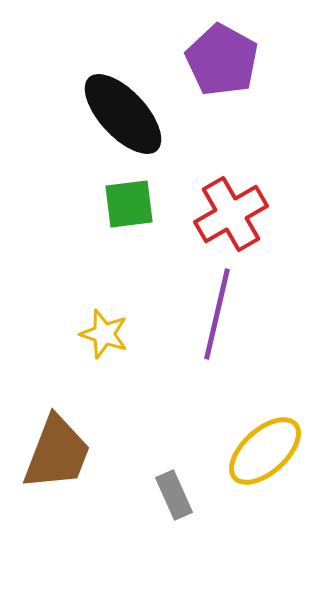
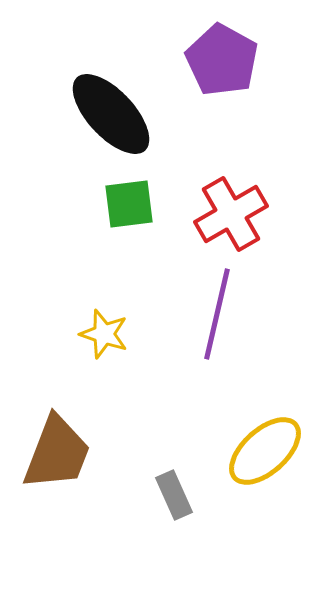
black ellipse: moved 12 px left
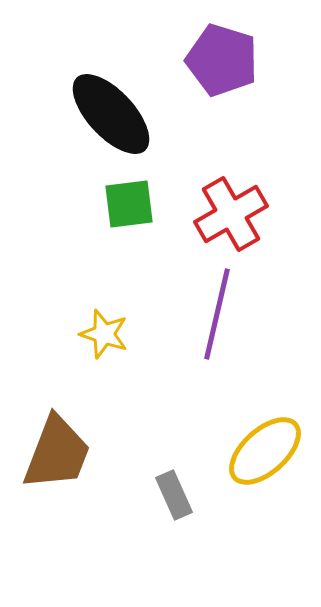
purple pentagon: rotated 12 degrees counterclockwise
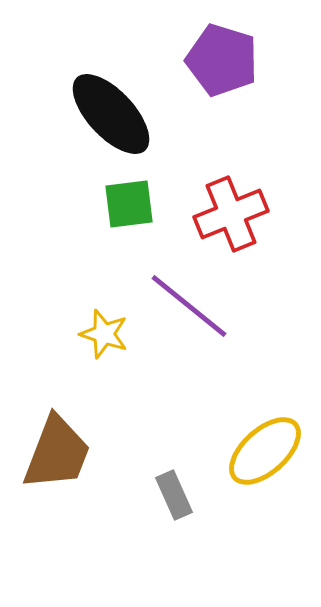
red cross: rotated 8 degrees clockwise
purple line: moved 28 px left, 8 px up; rotated 64 degrees counterclockwise
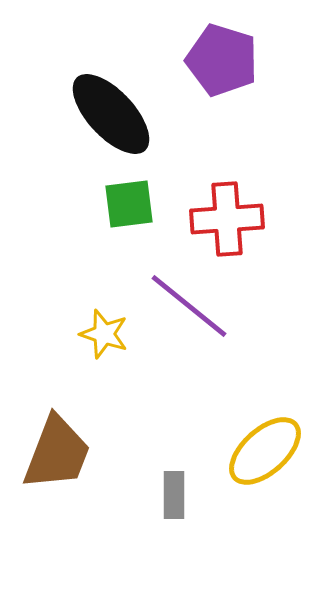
red cross: moved 4 px left, 5 px down; rotated 18 degrees clockwise
gray rectangle: rotated 24 degrees clockwise
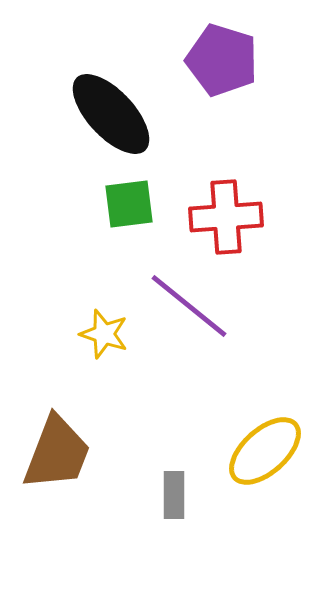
red cross: moved 1 px left, 2 px up
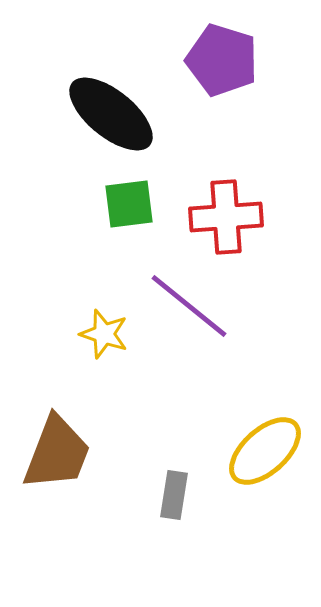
black ellipse: rotated 8 degrees counterclockwise
gray rectangle: rotated 9 degrees clockwise
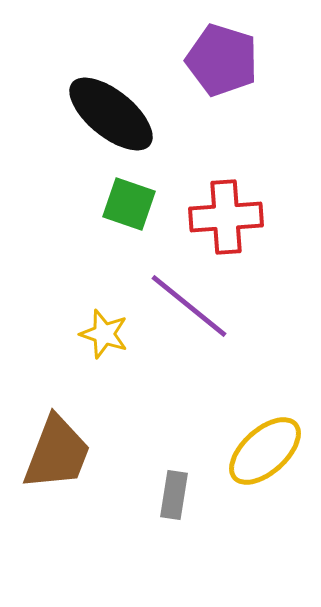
green square: rotated 26 degrees clockwise
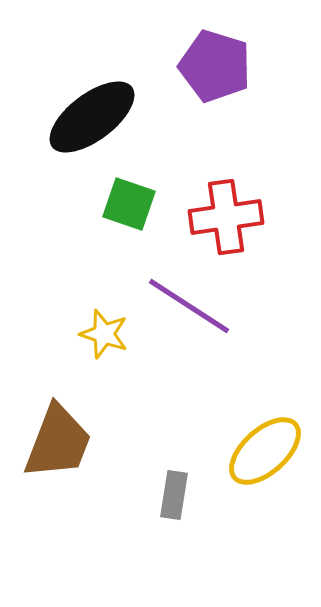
purple pentagon: moved 7 px left, 6 px down
black ellipse: moved 19 px left, 3 px down; rotated 76 degrees counterclockwise
red cross: rotated 4 degrees counterclockwise
purple line: rotated 6 degrees counterclockwise
brown trapezoid: moved 1 px right, 11 px up
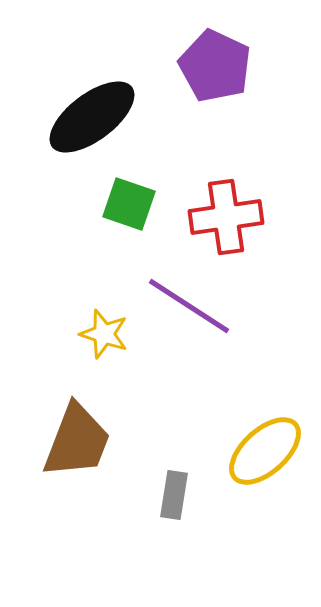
purple pentagon: rotated 8 degrees clockwise
brown trapezoid: moved 19 px right, 1 px up
